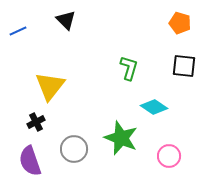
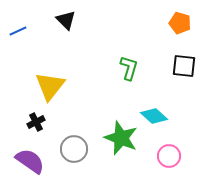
cyan diamond: moved 9 px down; rotated 8 degrees clockwise
purple semicircle: rotated 144 degrees clockwise
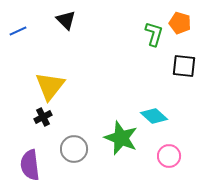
green L-shape: moved 25 px right, 34 px up
black cross: moved 7 px right, 5 px up
purple semicircle: moved 4 px down; rotated 132 degrees counterclockwise
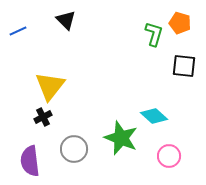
purple semicircle: moved 4 px up
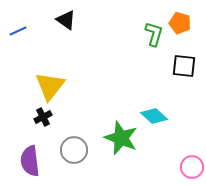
black triangle: rotated 10 degrees counterclockwise
gray circle: moved 1 px down
pink circle: moved 23 px right, 11 px down
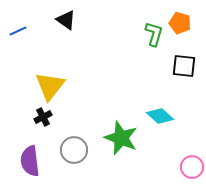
cyan diamond: moved 6 px right
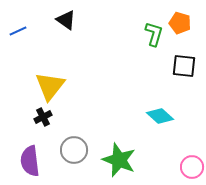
green star: moved 2 px left, 22 px down
